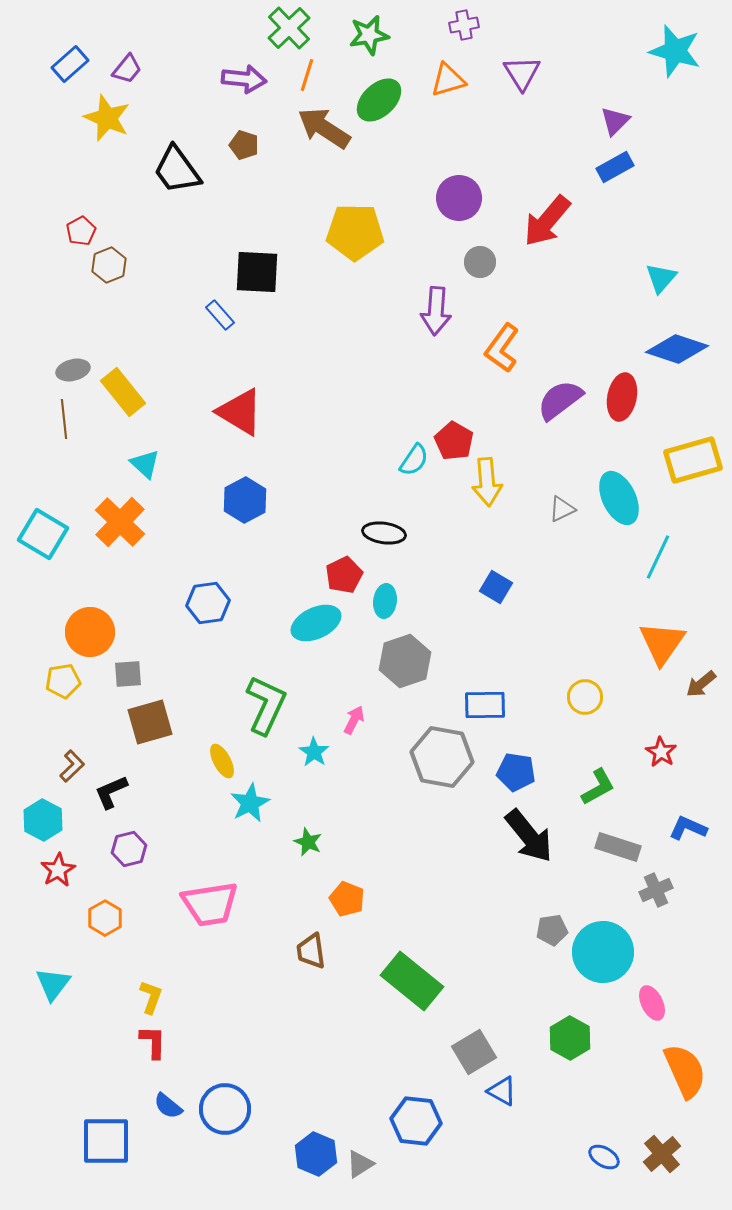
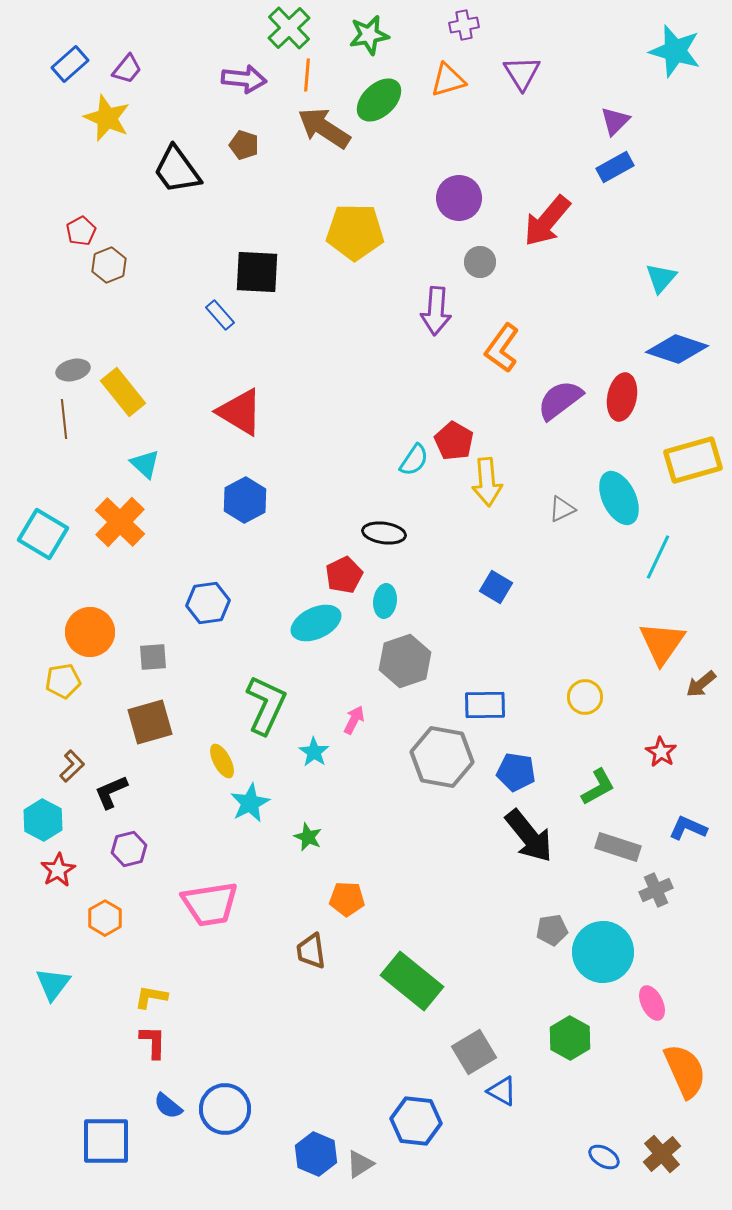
orange line at (307, 75): rotated 12 degrees counterclockwise
gray square at (128, 674): moved 25 px right, 17 px up
green star at (308, 842): moved 5 px up
orange pentagon at (347, 899): rotated 20 degrees counterclockwise
yellow L-shape at (151, 997): rotated 100 degrees counterclockwise
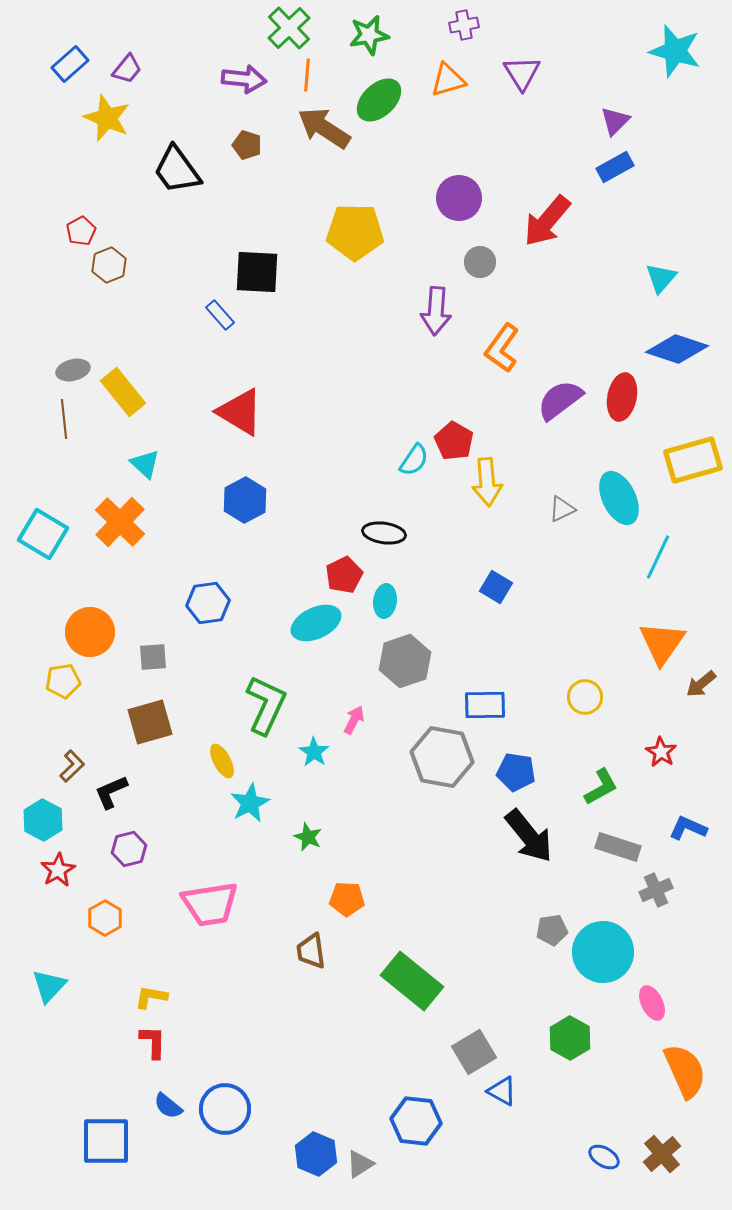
brown pentagon at (244, 145): moved 3 px right
green L-shape at (598, 787): moved 3 px right
cyan triangle at (53, 984): moved 4 px left, 2 px down; rotated 6 degrees clockwise
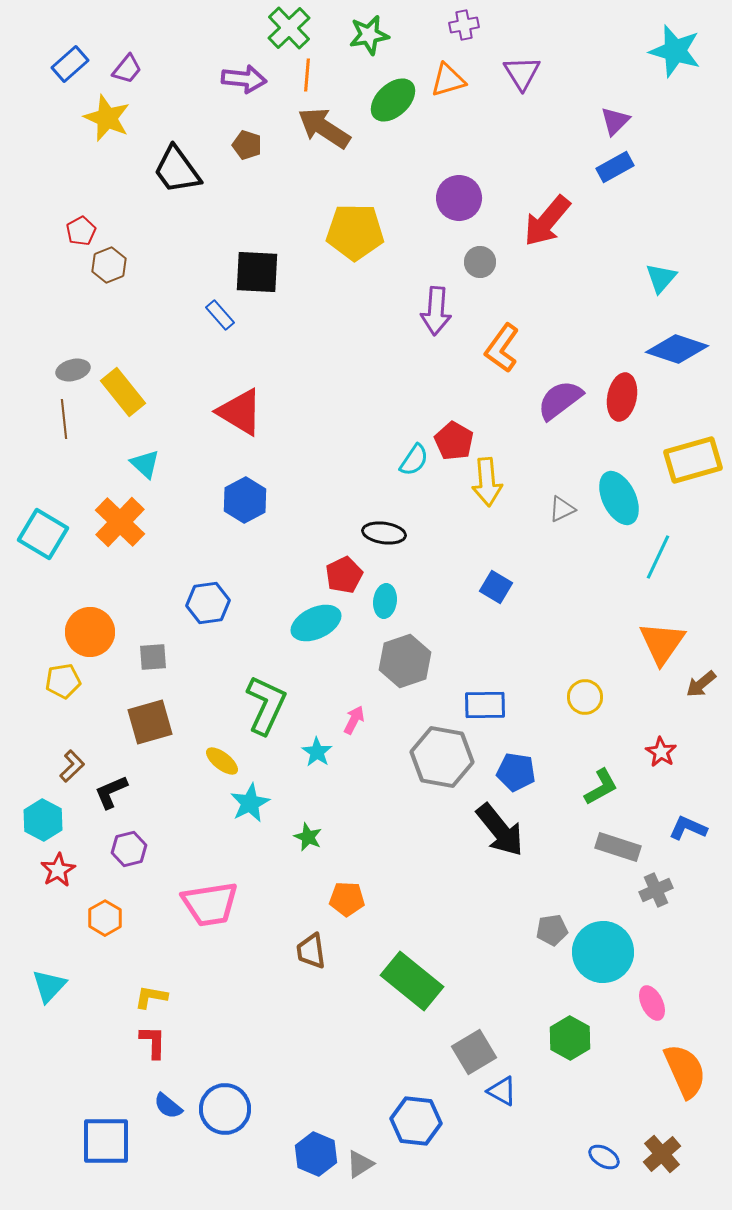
green ellipse at (379, 100): moved 14 px right
cyan star at (314, 752): moved 3 px right
yellow ellipse at (222, 761): rotated 24 degrees counterclockwise
black arrow at (529, 836): moved 29 px left, 6 px up
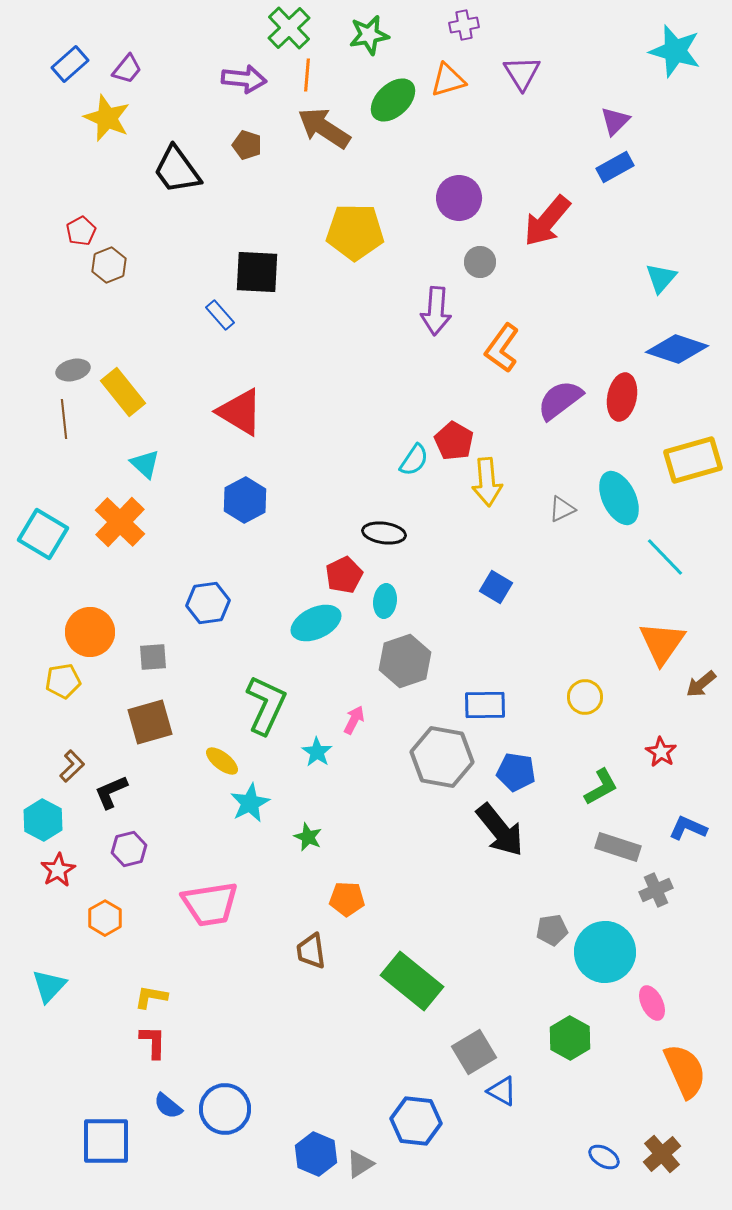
cyan line at (658, 557): moved 7 px right; rotated 69 degrees counterclockwise
cyan circle at (603, 952): moved 2 px right
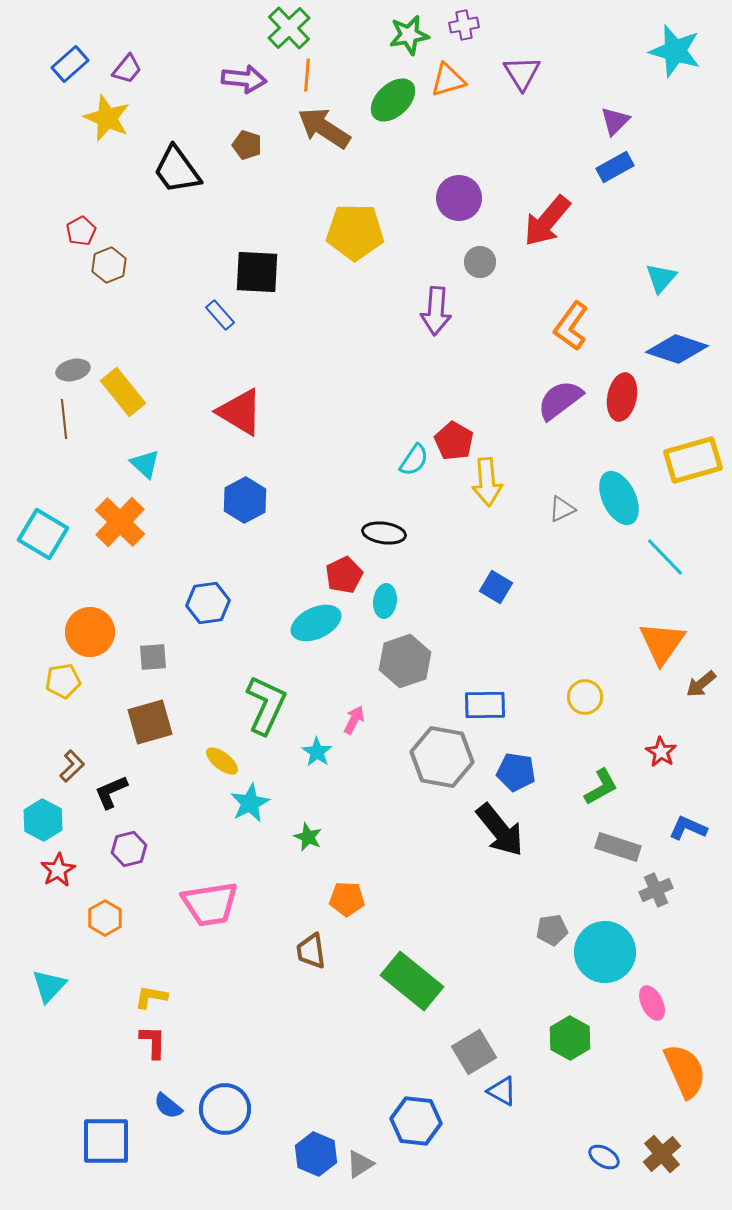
green star at (369, 35): moved 40 px right
orange L-shape at (502, 348): moved 69 px right, 22 px up
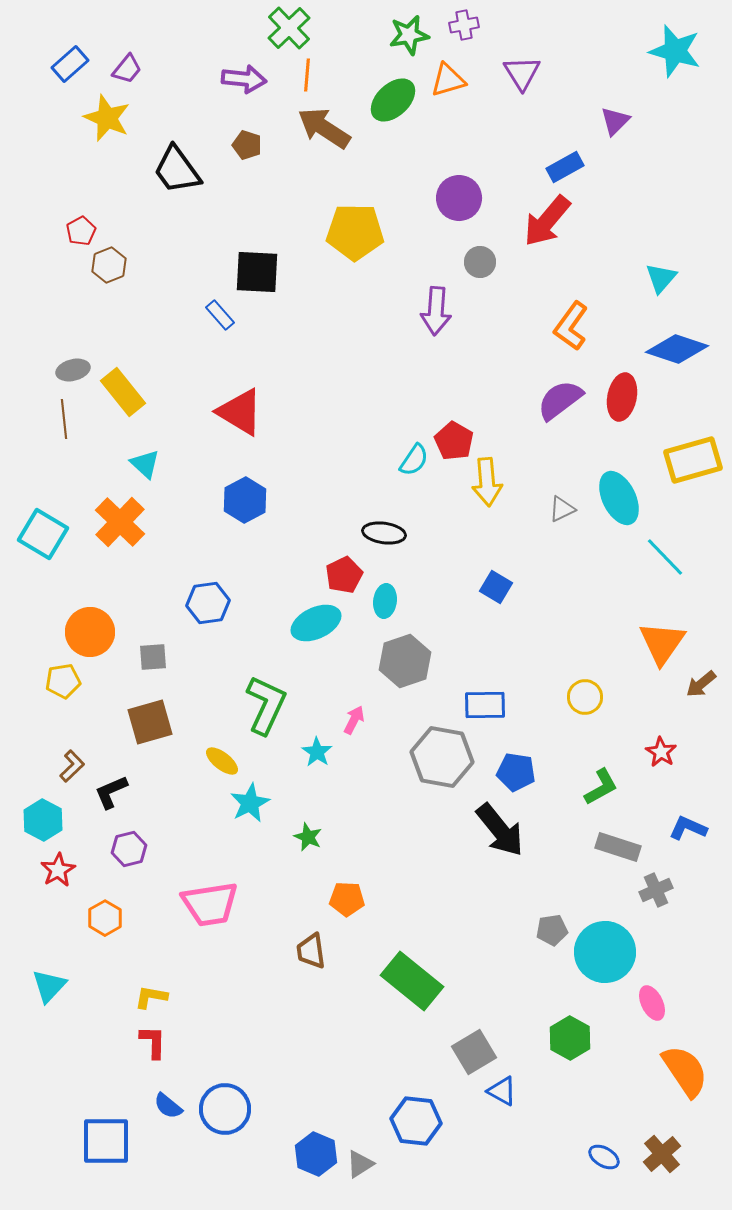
blue rectangle at (615, 167): moved 50 px left
orange semicircle at (685, 1071): rotated 10 degrees counterclockwise
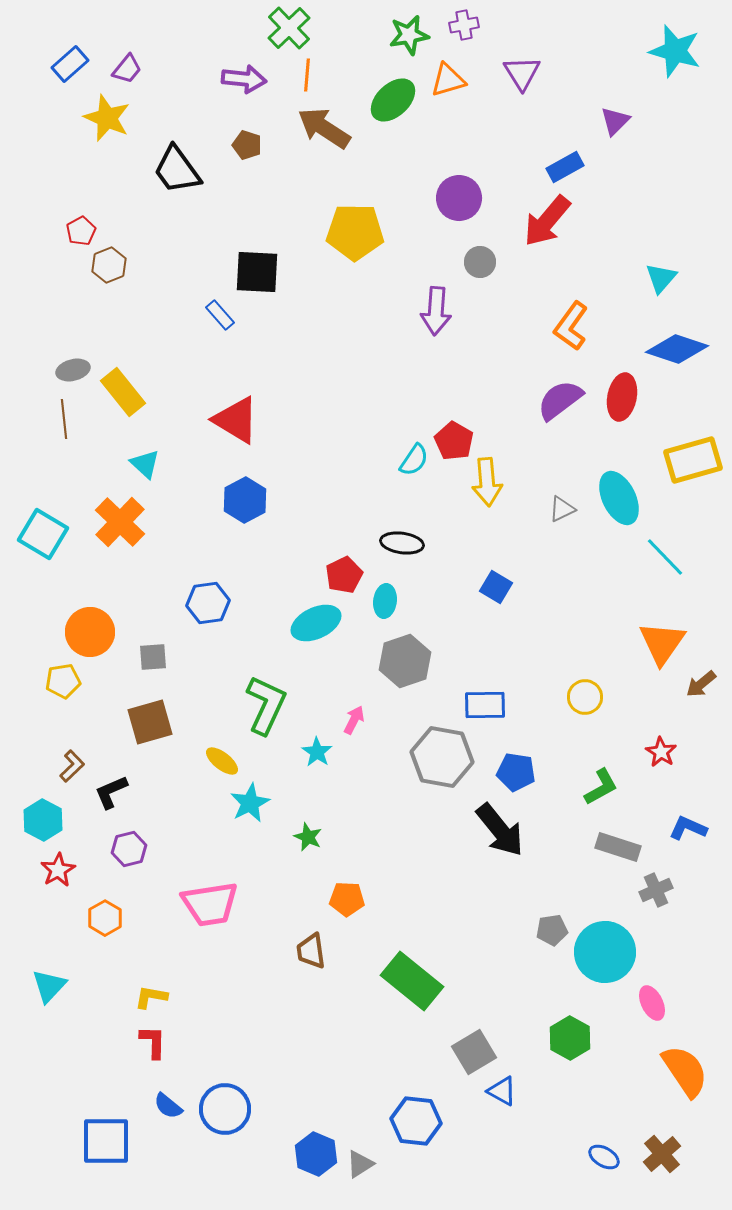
red triangle at (240, 412): moved 4 px left, 8 px down
black ellipse at (384, 533): moved 18 px right, 10 px down
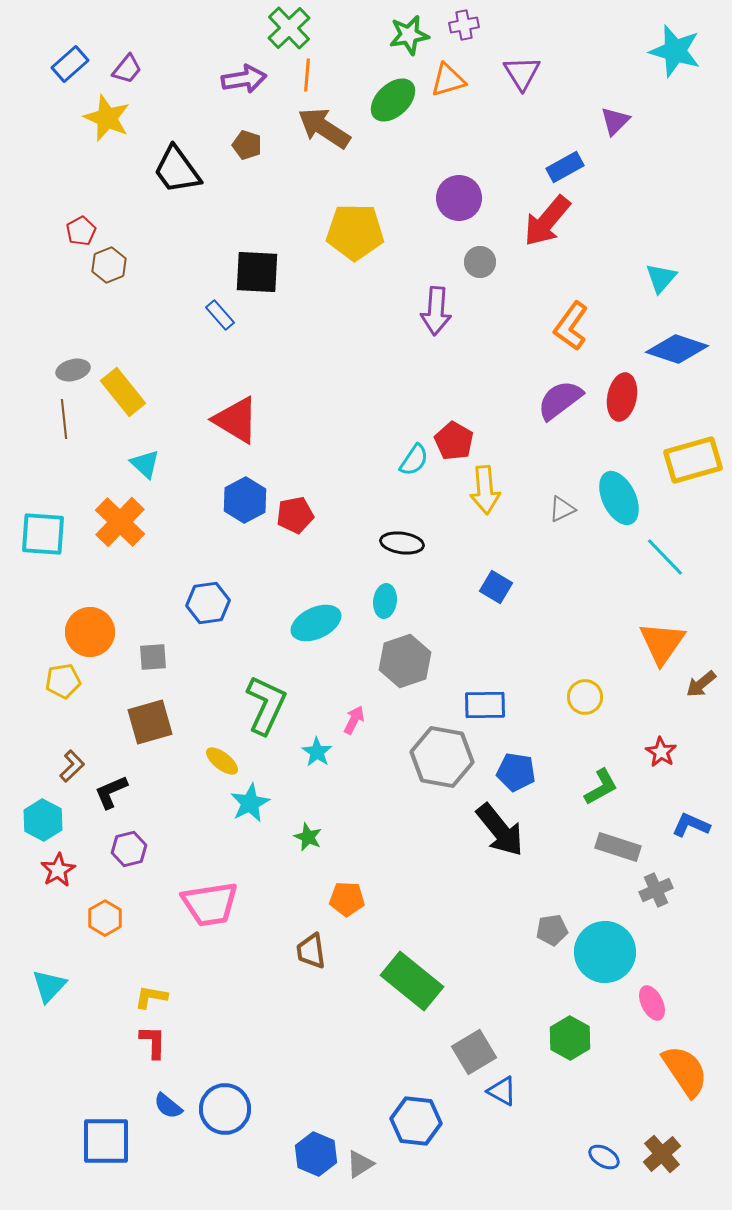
purple arrow at (244, 79): rotated 15 degrees counterclockwise
yellow arrow at (487, 482): moved 2 px left, 8 px down
cyan square at (43, 534): rotated 27 degrees counterclockwise
red pentagon at (344, 575): moved 49 px left, 60 px up; rotated 15 degrees clockwise
blue L-shape at (688, 828): moved 3 px right, 3 px up
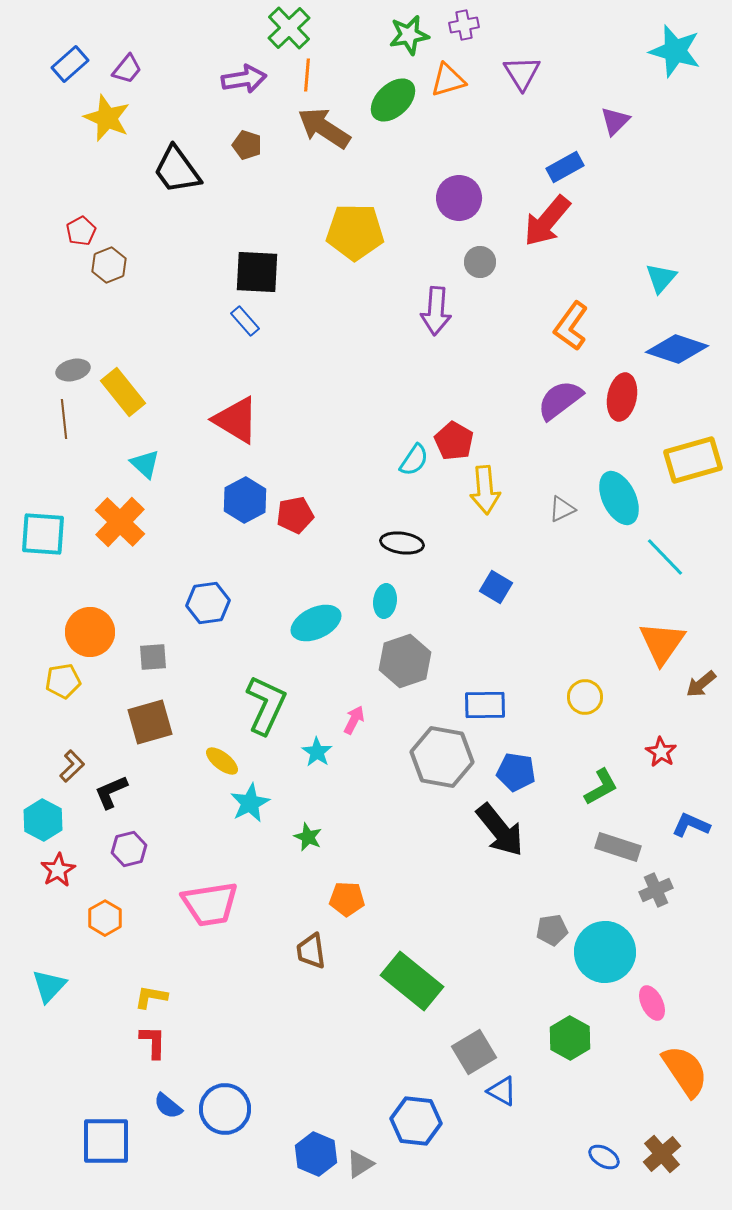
blue rectangle at (220, 315): moved 25 px right, 6 px down
